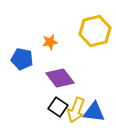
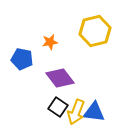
yellow arrow: moved 2 px down
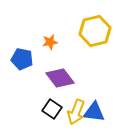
black square: moved 6 px left, 2 px down
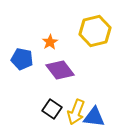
orange star: rotated 21 degrees counterclockwise
purple diamond: moved 8 px up
blue triangle: moved 5 px down
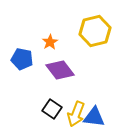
yellow arrow: moved 2 px down
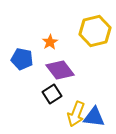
black square: moved 15 px up; rotated 24 degrees clockwise
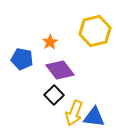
black square: moved 2 px right, 1 px down; rotated 12 degrees counterclockwise
yellow arrow: moved 2 px left, 1 px up
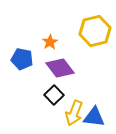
purple diamond: moved 2 px up
